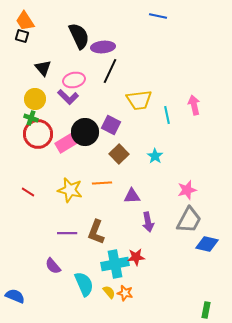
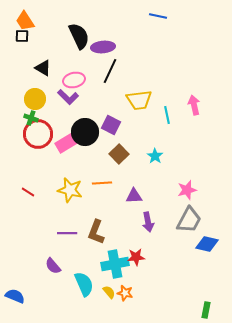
black square: rotated 16 degrees counterclockwise
black triangle: rotated 18 degrees counterclockwise
purple triangle: moved 2 px right
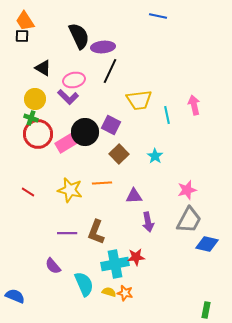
yellow semicircle: rotated 32 degrees counterclockwise
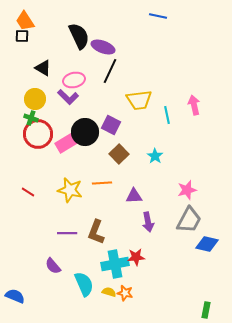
purple ellipse: rotated 25 degrees clockwise
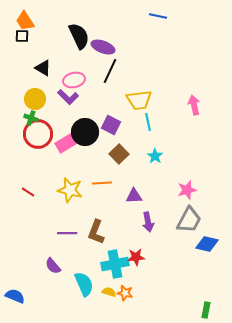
cyan line: moved 19 px left, 7 px down
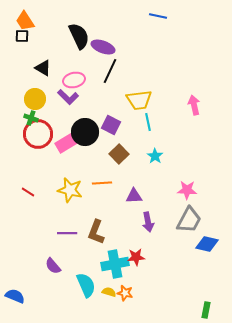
pink star: rotated 18 degrees clockwise
cyan semicircle: moved 2 px right, 1 px down
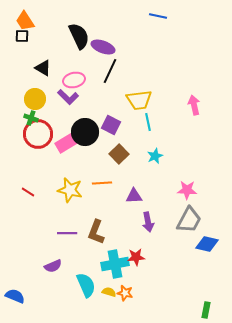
cyan star: rotated 14 degrees clockwise
purple semicircle: rotated 72 degrees counterclockwise
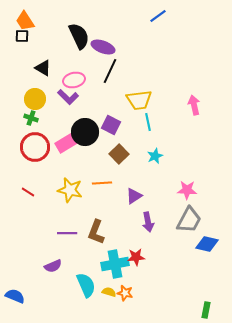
blue line: rotated 48 degrees counterclockwise
red circle: moved 3 px left, 13 px down
purple triangle: rotated 30 degrees counterclockwise
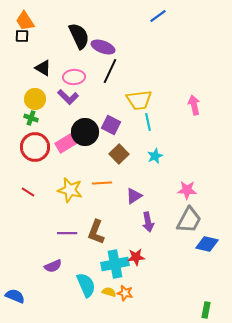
pink ellipse: moved 3 px up; rotated 10 degrees clockwise
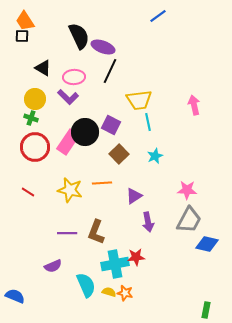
pink rectangle: rotated 25 degrees counterclockwise
